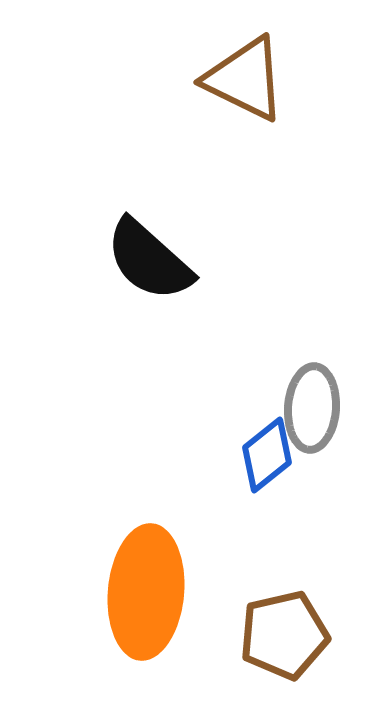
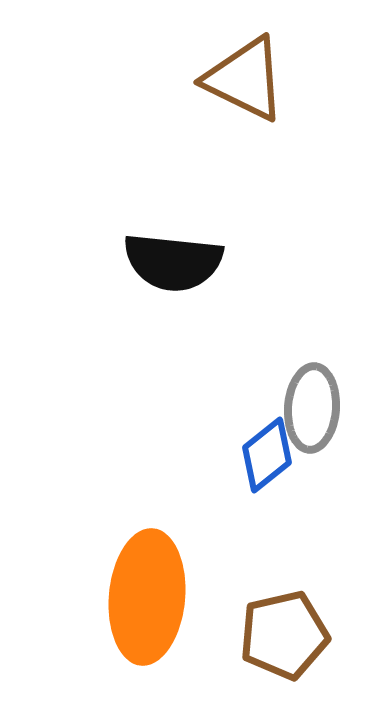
black semicircle: moved 24 px right, 2 px down; rotated 36 degrees counterclockwise
orange ellipse: moved 1 px right, 5 px down
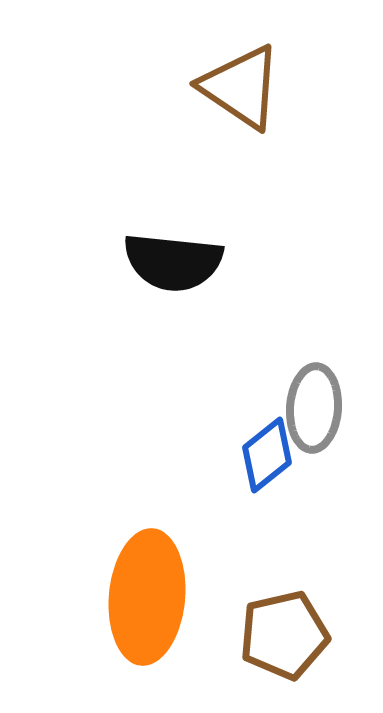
brown triangle: moved 4 px left, 8 px down; rotated 8 degrees clockwise
gray ellipse: moved 2 px right
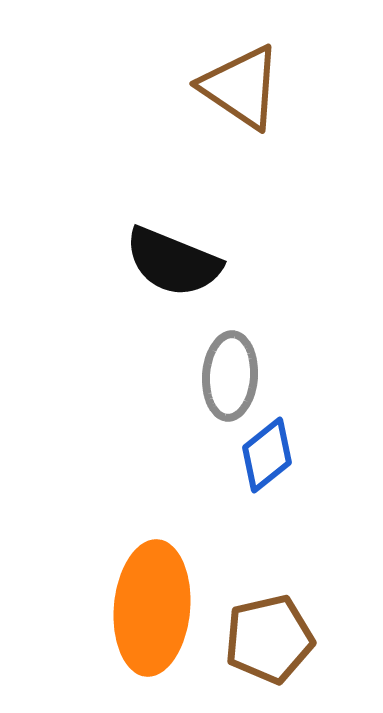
black semicircle: rotated 16 degrees clockwise
gray ellipse: moved 84 px left, 32 px up
orange ellipse: moved 5 px right, 11 px down
brown pentagon: moved 15 px left, 4 px down
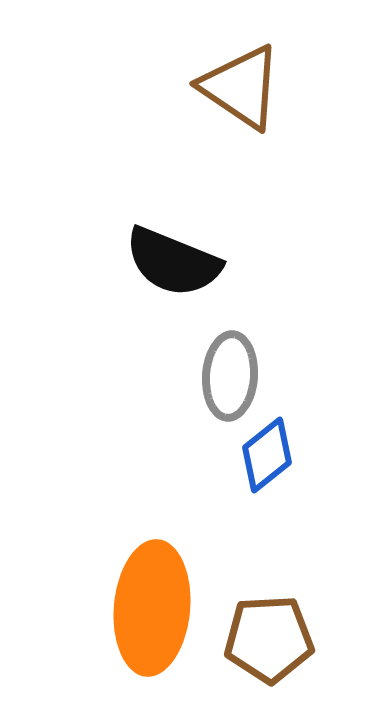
brown pentagon: rotated 10 degrees clockwise
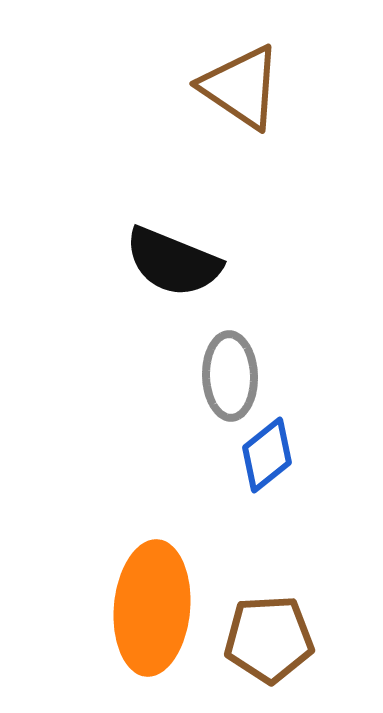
gray ellipse: rotated 6 degrees counterclockwise
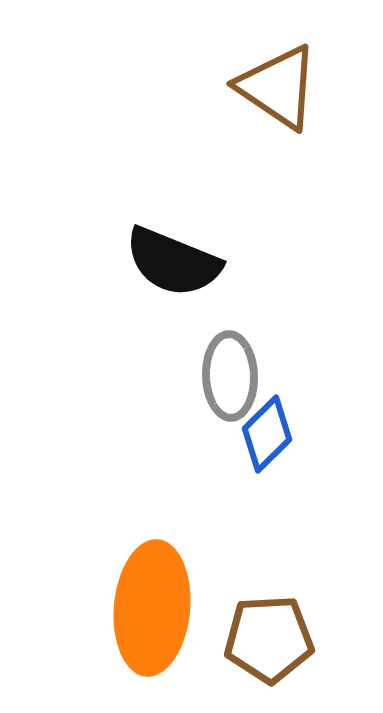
brown triangle: moved 37 px right
blue diamond: moved 21 px up; rotated 6 degrees counterclockwise
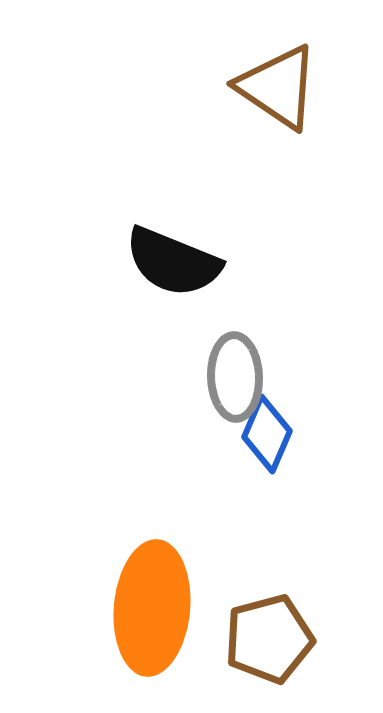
gray ellipse: moved 5 px right, 1 px down
blue diamond: rotated 22 degrees counterclockwise
brown pentagon: rotated 12 degrees counterclockwise
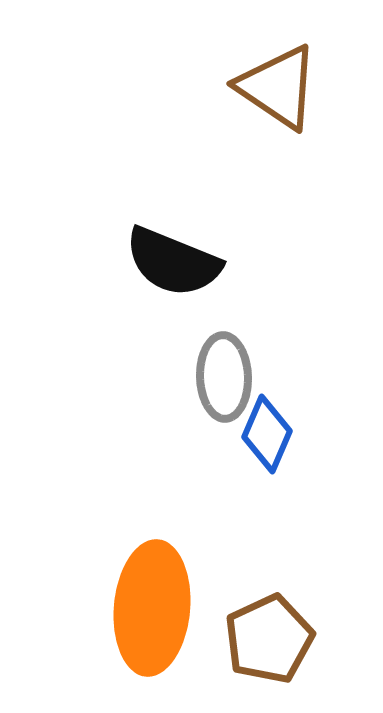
gray ellipse: moved 11 px left
brown pentagon: rotated 10 degrees counterclockwise
